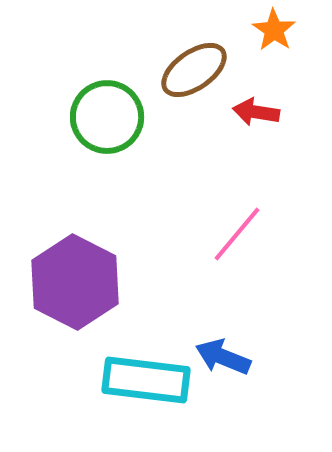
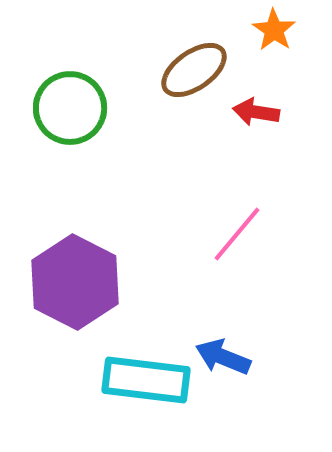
green circle: moved 37 px left, 9 px up
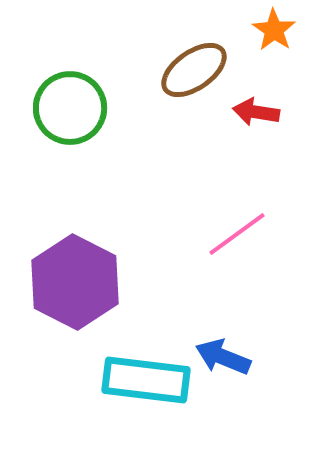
pink line: rotated 14 degrees clockwise
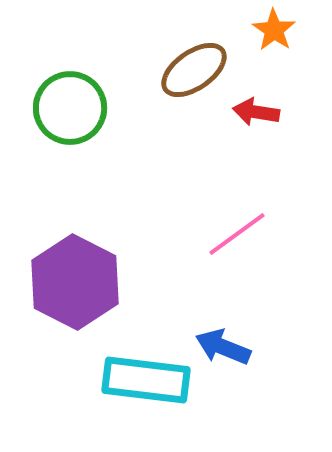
blue arrow: moved 10 px up
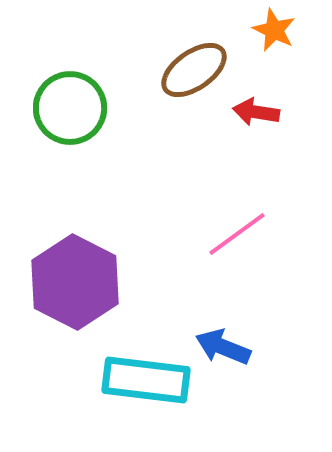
orange star: rotated 9 degrees counterclockwise
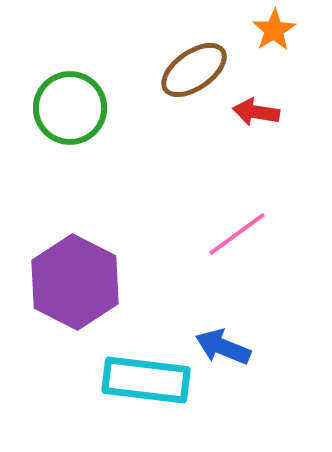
orange star: rotated 15 degrees clockwise
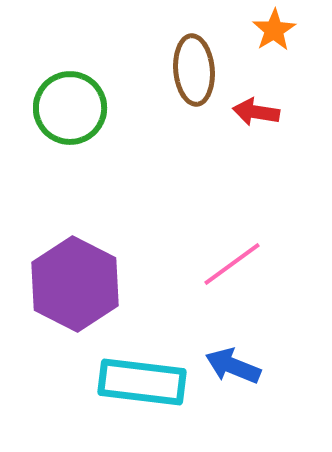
brown ellipse: rotated 60 degrees counterclockwise
pink line: moved 5 px left, 30 px down
purple hexagon: moved 2 px down
blue arrow: moved 10 px right, 19 px down
cyan rectangle: moved 4 px left, 2 px down
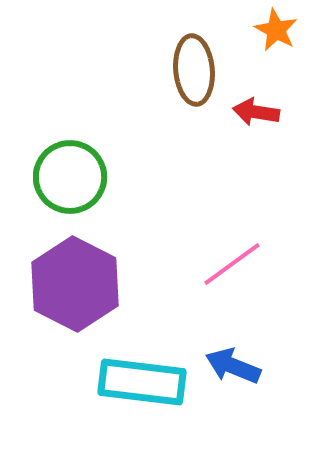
orange star: moved 2 px right; rotated 12 degrees counterclockwise
green circle: moved 69 px down
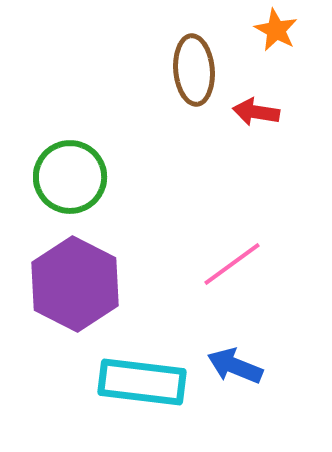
blue arrow: moved 2 px right
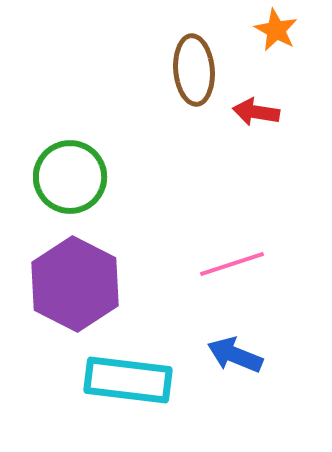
pink line: rotated 18 degrees clockwise
blue arrow: moved 11 px up
cyan rectangle: moved 14 px left, 2 px up
